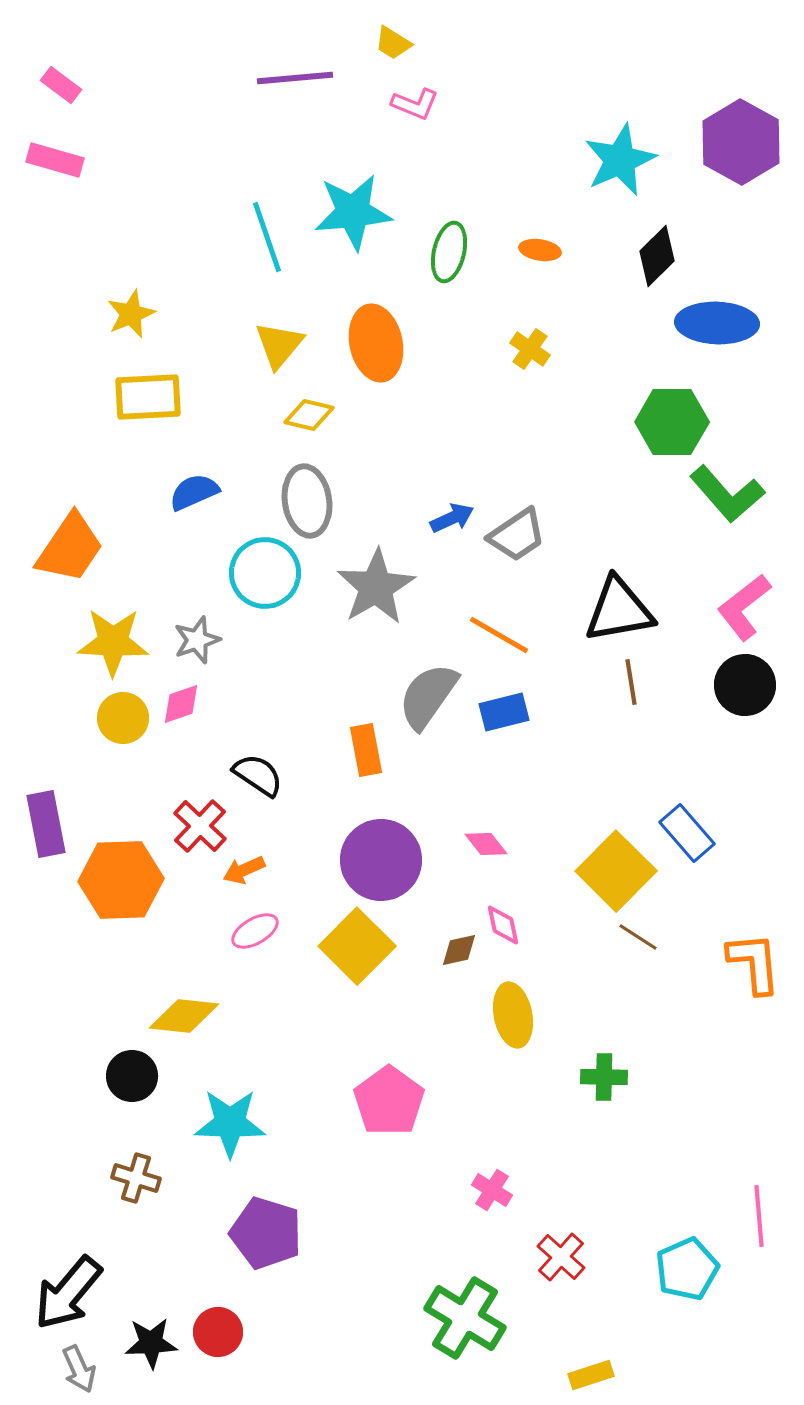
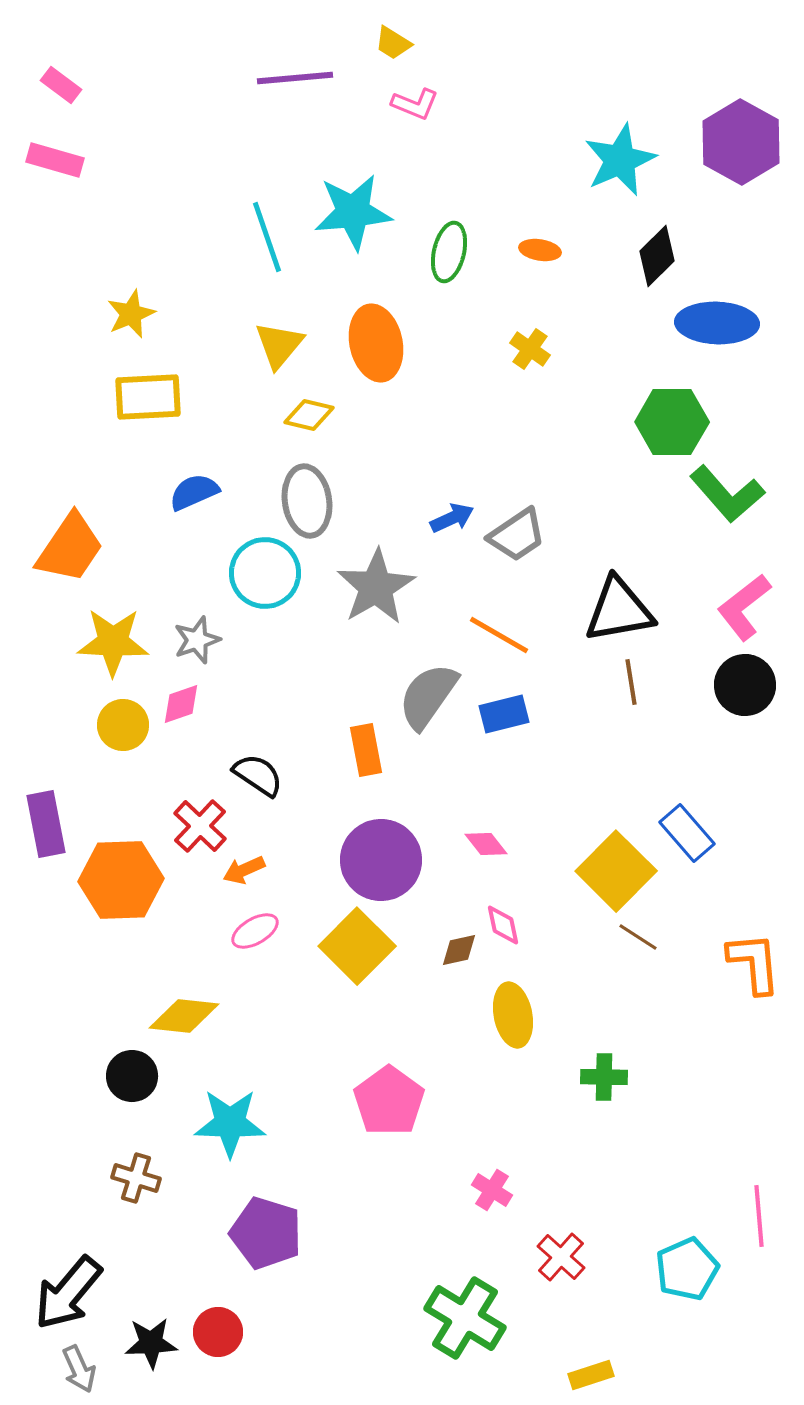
blue rectangle at (504, 712): moved 2 px down
yellow circle at (123, 718): moved 7 px down
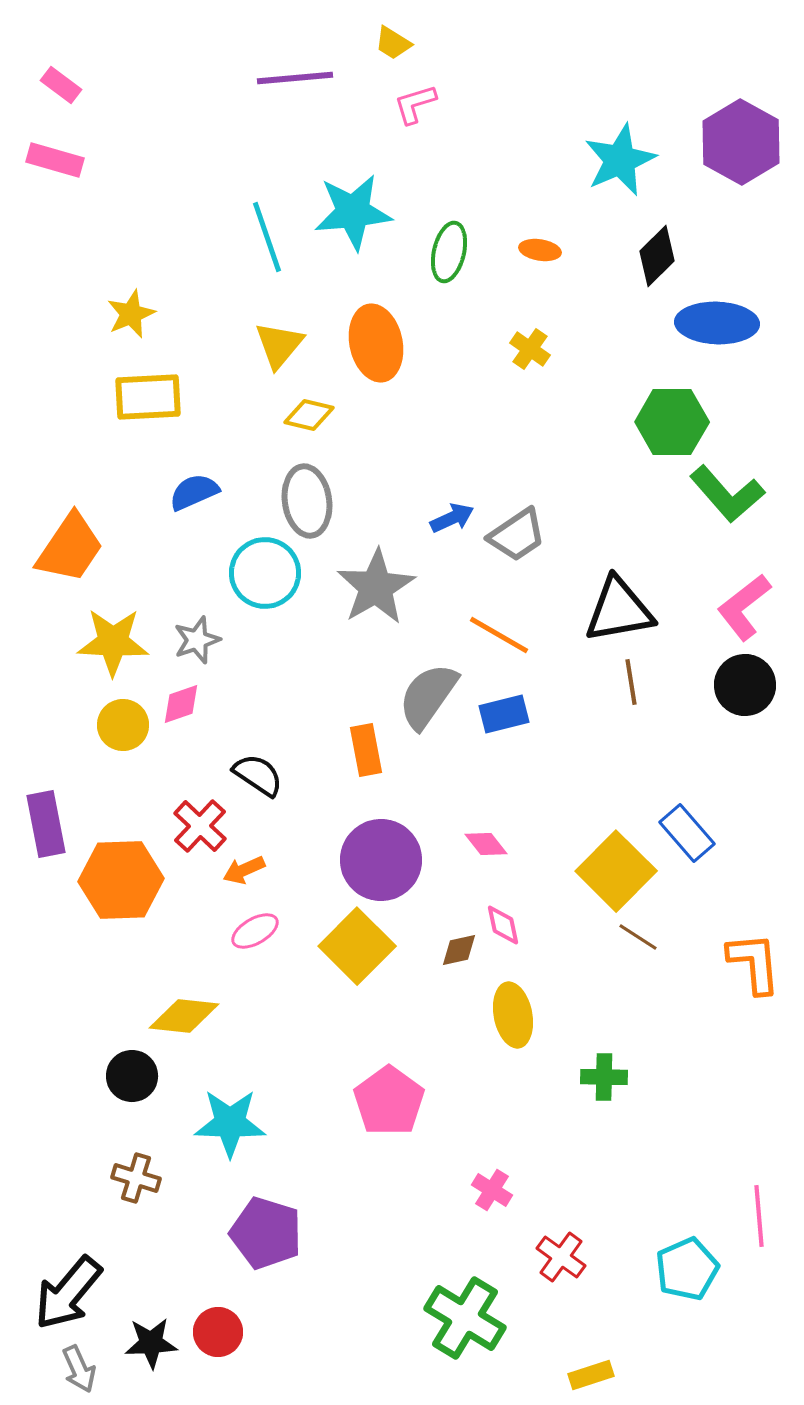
pink L-shape at (415, 104): rotated 141 degrees clockwise
red cross at (561, 1257): rotated 6 degrees counterclockwise
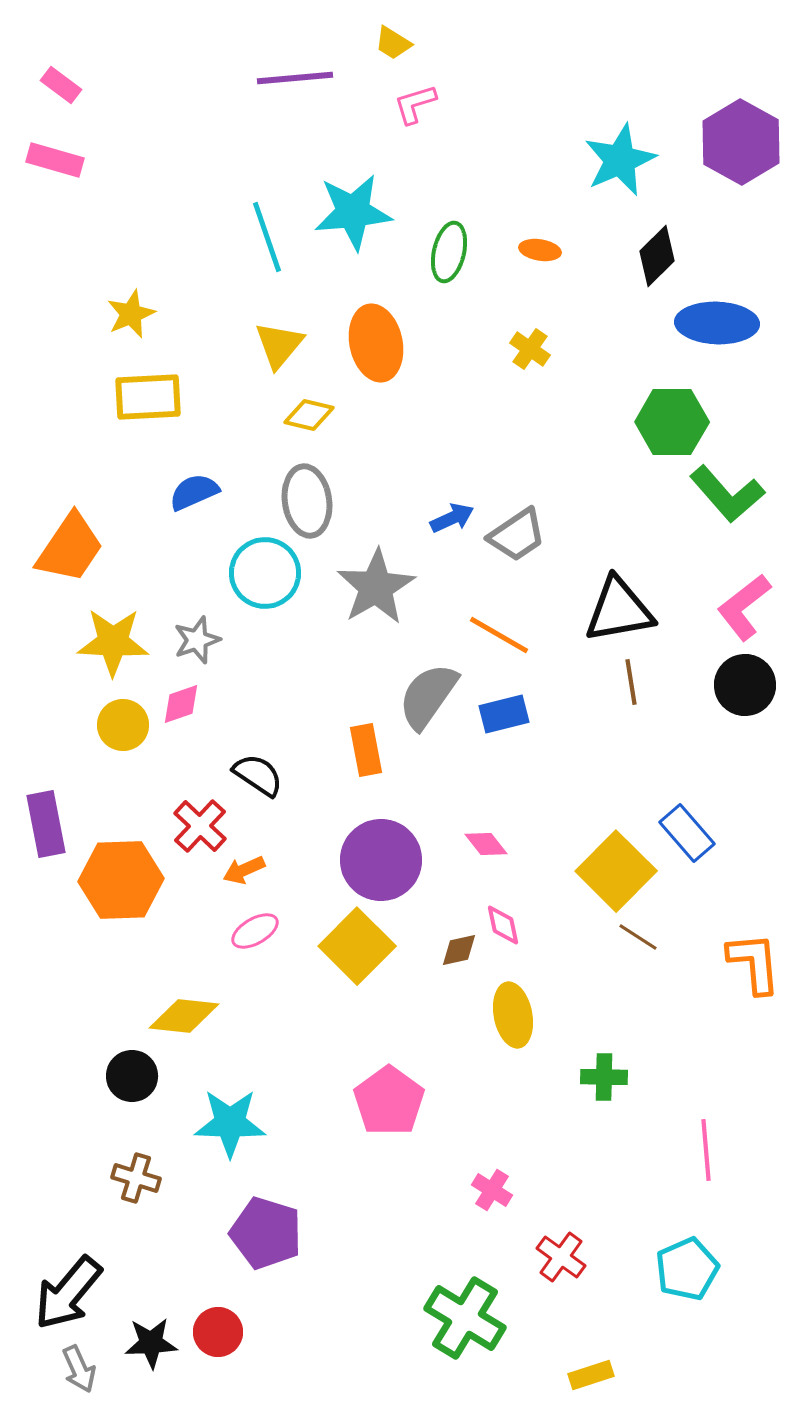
pink line at (759, 1216): moved 53 px left, 66 px up
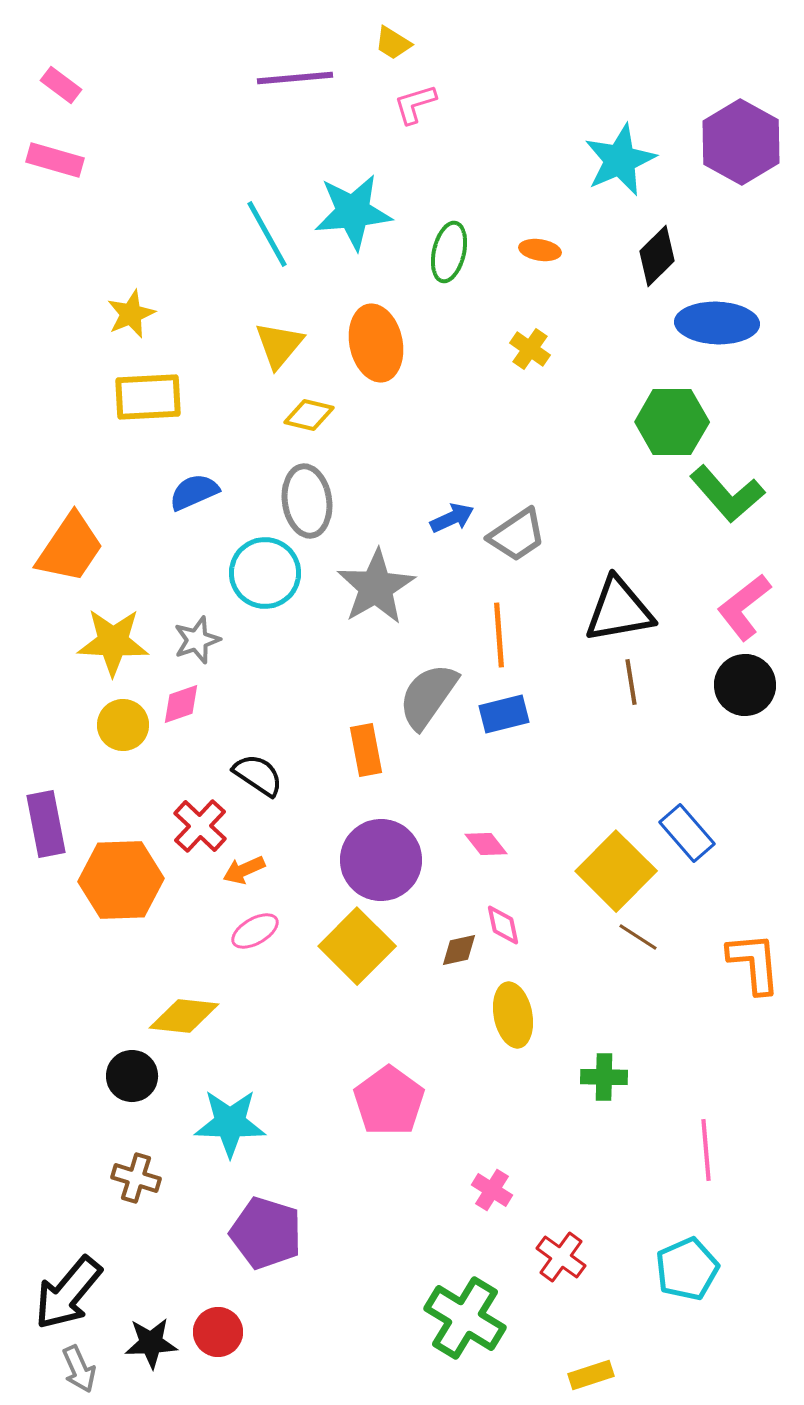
cyan line at (267, 237): moved 3 px up; rotated 10 degrees counterclockwise
orange line at (499, 635): rotated 56 degrees clockwise
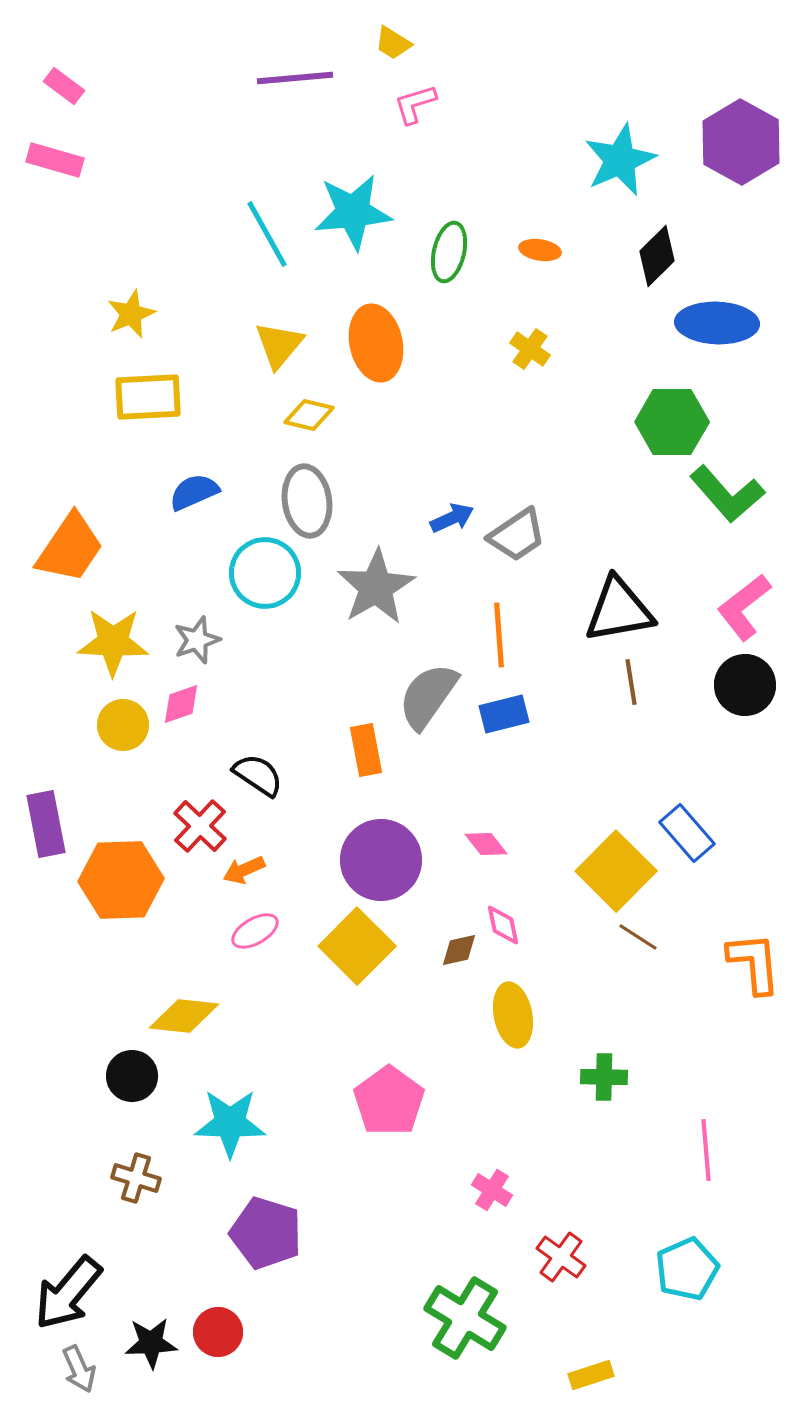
pink rectangle at (61, 85): moved 3 px right, 1 px down
